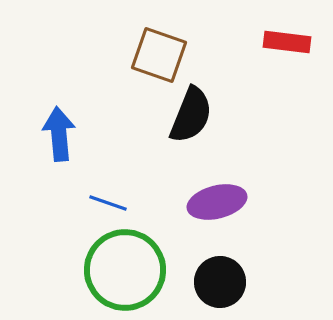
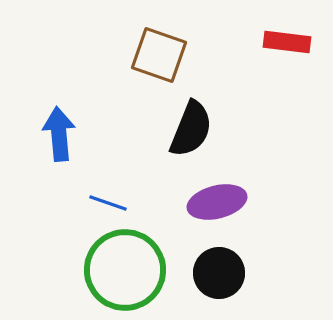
black semicircle: moved 14 px down
black circle: moved 1 px left, 9 px up
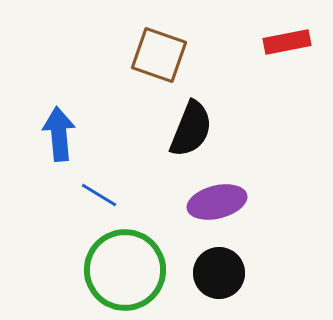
red rectangle: rotated 18 degrees counterclockwise
blue line: moved 9 px left, 8 px up; rotated 12 degrees clockwise
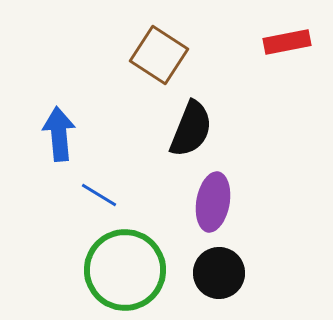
brown square: rotated 14 degrees clockwise
purple ellipse: moved 4 px left; rotated 66 degrees counterclockwise
